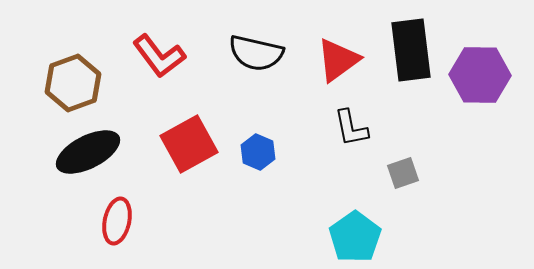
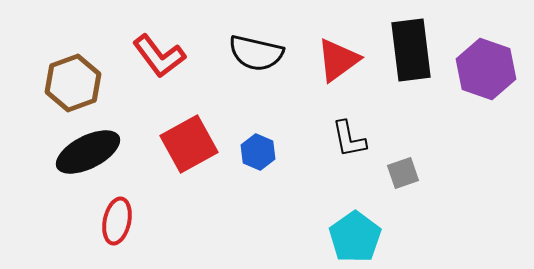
purple hexagon: moved 6 px right, 6 px up; rotated 18 degrees clockwise
black L-shape: moved 2 px left, 11 px down
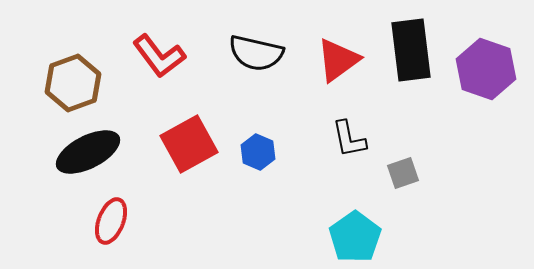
red ellipse: moved 6 px left; rotated 9 degrees clockwise
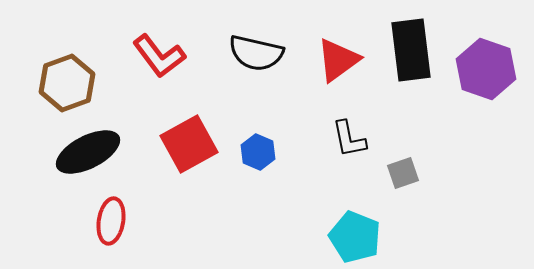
brown hexagon: moved 6 px left
red ellipse: rotated 12 degrees counterclockwise
cyan pentagon: rotated 15 degrees counterclockwise
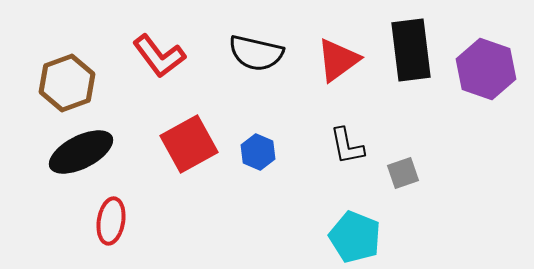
black L-shape: moved 2 px left, 7 px down
black ellipse: moved 7 px left
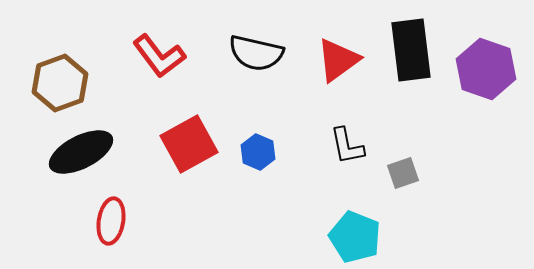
brown hexagon: moved 7 px left
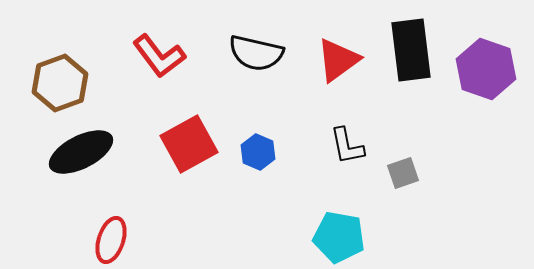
red ellipse: moved 19 px down; rotated 9 degrees clockwise
cyan pentagon: moved 16 px left; rotated 12 degrees counterclockwise
